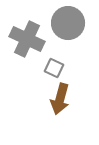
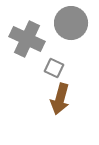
gray circle: moved 3 px right
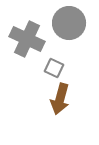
gray circle: moved 2 px left
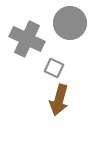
gray circle: moved 1 px right
brown arrow: moved 1 px left, 1 px down
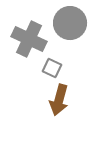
gray cross: moved 2 px right
gray square: moved 2 px left
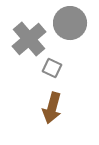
gray cross: rotated 24 degrees clockwise
brown arrow: moved 7 px left, 8 px down
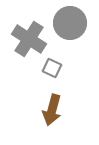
gray cross: rotated 16 degrees counterclockwise
brown arrow: moved 2 px down
